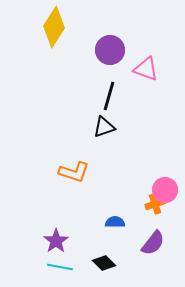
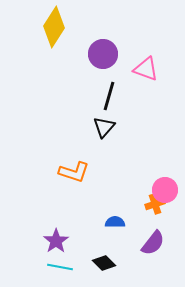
purple circle: moved 7 px left, 4 px down
black triangle: rotated 30 degrees counterclockwise
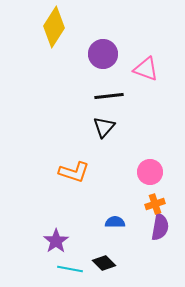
black line: rotated 68 degrees clockwise
pink circle: moved 15 px left, 18 px up
purple semicircle: moved 7 px right, 16 px up; rotated 28 degrees counterclockwise
cyan line: moved 10 px right, 2 px down
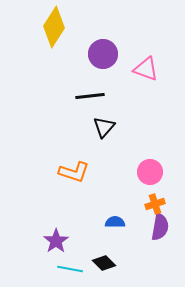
black line: moved 19 px left
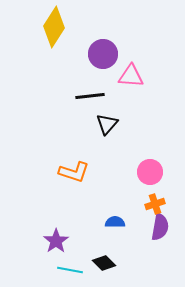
pink triangle: moved 15 px left, 7 px down; rotated 16 degrees counterclockwise
black triangle: moved 3 px right, 3 px up
cyan line: moved 1 px down
